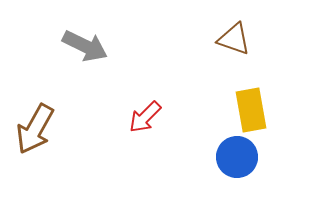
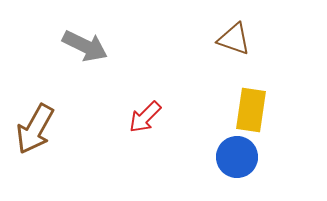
yellow rectangle: rotated 18 degrees clockwise
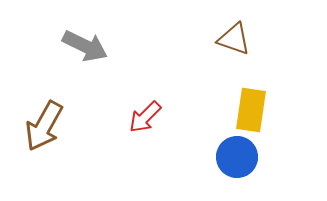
brown arrow: moved 9 px right, 3 px up
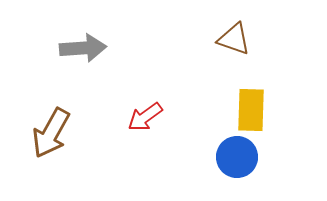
gray arrow: moved 2 px left, 2 px down; rotated 30 degrees counterclockwise
yellow rectangle: rotated 6 degrees counterclockwise
red arrow: rotated 9 degrees clockwise
brown arrow: moved 7 px right, 7 px down
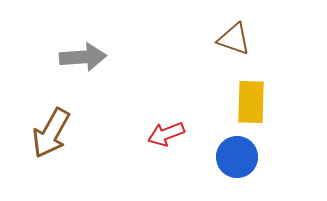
gray arrow: moved 9 px down
yellow rectangle: moved 8 px up
red arrow: moved 21 px right, 17 px down; rotated 15 degrees clockwise
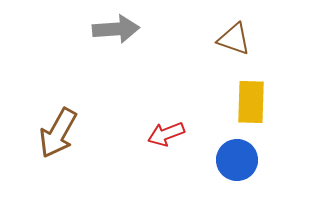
gray arrow: moved 33 px right, 28 px up
brown arrow: moved 7 px right
blue circle: moved 3 px down
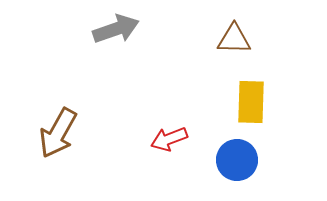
gray arrow: rotated 15 degrees counterclockwise
brown triangle: rotated 18 degrees counterclockwise
red arrow: moved 3 px right, 5 px down
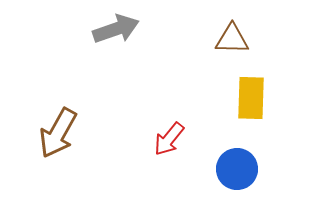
brown triangle: moved 2 px left
yellow rectangle: moved 4 px up
red arrow: rotated 30 degrees counterclockwise
blue circle: moved 9 px down
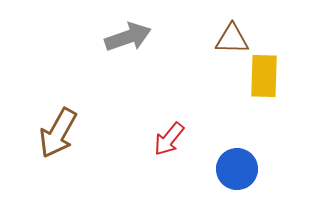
gray arrow: moved 12 px right, 8 px down
yellow rectangle: moved 13 px right, 22 px up
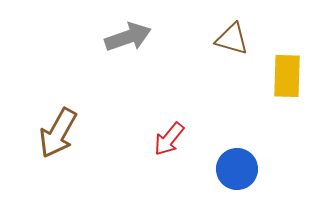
brown triangle: rotated 15 degrees clockwise
yellow rectangle: moved 23 px right
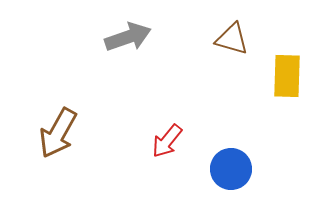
red arrow: moved 2 px left, 2 px down
blue circle: moved 6 px left
